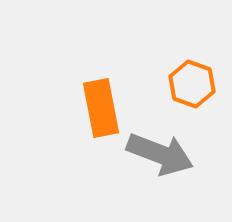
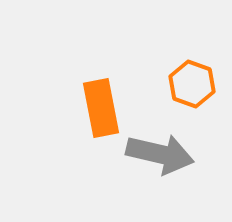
gray arrow: rotated 8 degrees counterclockwise
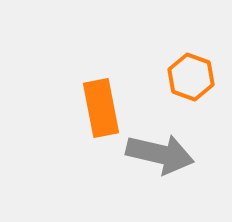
orange hexagon: moved 1 px left, 7 px up
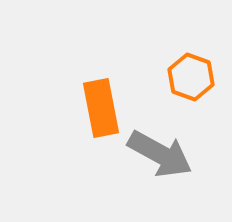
gray arrow: rotated 16 degrees clockwise
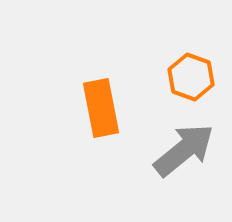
gray arrow: moved 24 px right, 4 px up; rotated 68 degrees counterclockwise
